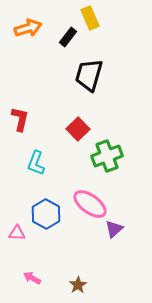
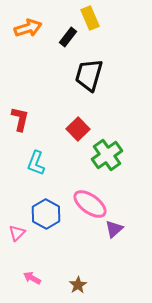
green cross: moved 1 px up; rotated 16 degrees counterclockwise
pink triangle: rotated 48 degrees counterclockwise
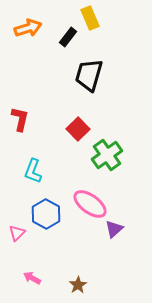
cyan L-shape: moved 3 px left, 8 px down
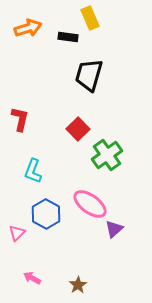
black rectangle: rotated 60 degrees clockwise
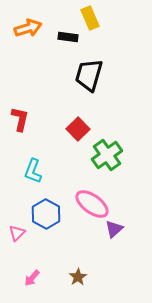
pink ellipse: moved 2 px right
pink arrow: rotated 78 degrees counterclockwise
brown star: moved 8 px up
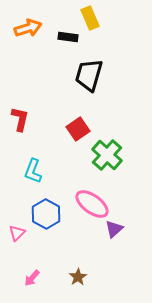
red square: rotated 10 degrees clockwise
green cross: rotated 12 degrees counterclockwise
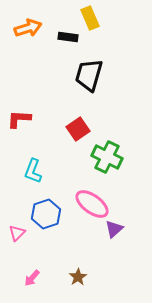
red L-shape: moved 1 px left; rotated 100 degrees counterclockwise
green cross: moved 2 px down; rotated 16 degrees counterclockwise
blue hexagon: rotated 12 degrees clockwise
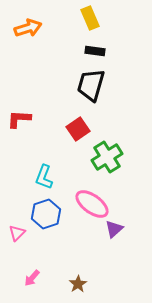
black rectangle: moved 27 px right, 14 px down
black trapezoid: moved 2 px right, 10 px down
green cross: rotated 32 degrees clockwise
cyan L-shape: moved 11 px right, 6 px down
brown star: moved 7 px down
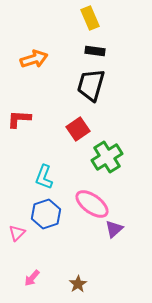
orange arrow: moved 6 px right, 31 px down
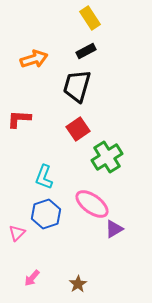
yellow rectangle: rotated 10 degrees counterclockwise
black rectangle: moved 9 px left; rotated 36 degrees counterclockwise
black trapezoid: moved 14 px left, 1 px down
purple triangle: rotated 12 degrees clockwise
